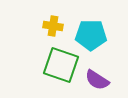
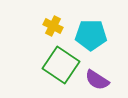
yellow cross: rotated 18 degrees clockwise
green square: rotated 15 degrees clockwise
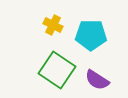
yellow cross: moved 1 px up
green square: moved 4 px left, 5 px down
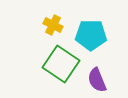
green square: moved 4 px right, 6 px up
purple semicircle: rotated 35 degrees clockwise
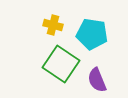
yellow cross: rotated 12 degrees counterclockwise
cyan pentagon: moved 1 px right, 1 px up; rotated 8 degrees clockwise
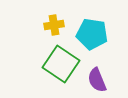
yellow cross: moved 1 px right; rotated 24 degrees counterclockwise
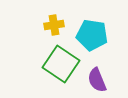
cyan pentagon: moved 1 px down
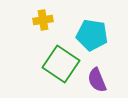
yellow cross: moved 11 px left, 5 px up
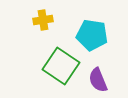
green square: moved 2 px down
purple semicircle: moved 1 px right
